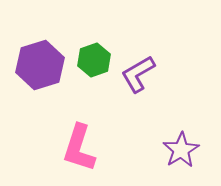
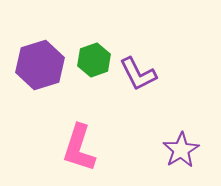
purple L-shape: rotated 87 degrees counterclockwise
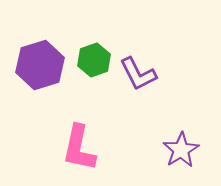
pink L-shape: rotated 6 degrees counterclockwise
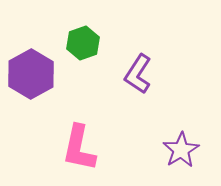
green hexagon: moved 11 px left, 17 px up
purple hexagon: moved 9 px left, 9 px down; rotated 12 degrees counterclockwise
purple L-shape: rotated 60 degrees clockwise
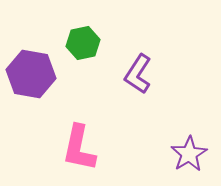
green hexagon: rotated 8 degrees clockwise
purple hexagon: rotated 21 degrees counterclockwise
purple star: moved 8 px right, 4 px down
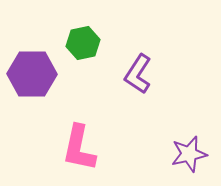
purple hexagon: moved 1 px right; rotated 9 degrees counterclockwise
purple star: rotated 18 degrees clockwise
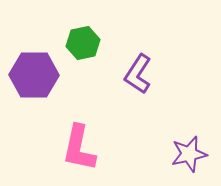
purple hexagon: moved 2 px right, 1 px down
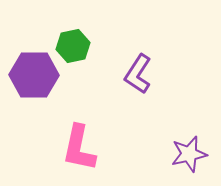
green hexagon: moved 10 px left, 3 px down
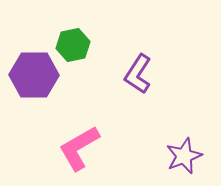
green hexagon: moved 1 px up
pink L-shape: rotated 48 degrees clockwise
purple star: moved 5 px left, 2 px down; rotated 9 degrees counterclockwise
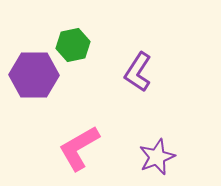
purple L-shape: moved 2 px up
purple star: moved 27 px left, 1 px down
